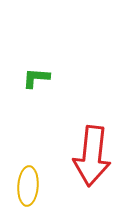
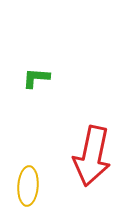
red arrow: rotated 6 degrees clockwise
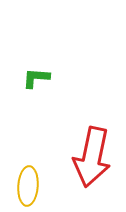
red arrow: moved 1 px down
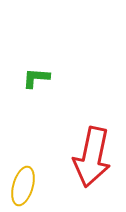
yellow ellipse: moved 5 px left; rotated 12 degrees clockwise
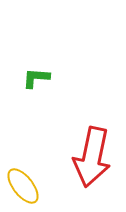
yellow ellipse: rotated 54 degrees counterclockwise
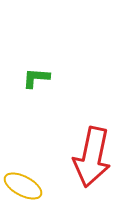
yellow ellipse: rotated 24 degrees counterclockwise
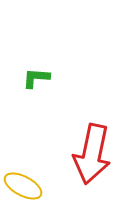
red arrow: moved 3 px up
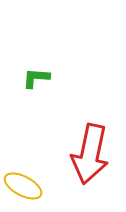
red arrow: moved 2 px left
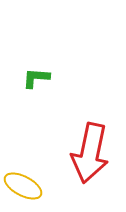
red arrow: moved 1 px up
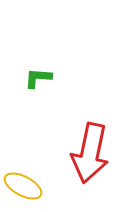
green L-shape: moved 2 px right
